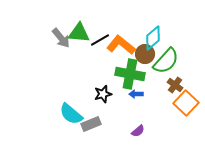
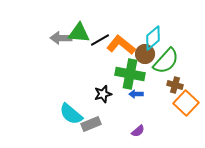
gray arrow: rotated 130 degrees clockwise
brown cross: rotated 21 degrees counterclockwise
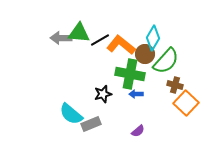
cyan diamond: rotated 20 degrees counterclockwise
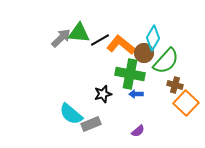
gray arrow: rotated 135 degrees clockwise
brown circle: moved 1 px left, 1 px up
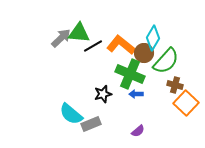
black line: moved 7 px left, 6 px down
green cross: rotated 12 degrees clockwise
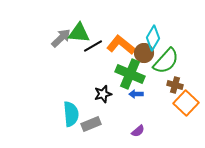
cyan semicircle: rotated 135 degrees counterclockwise
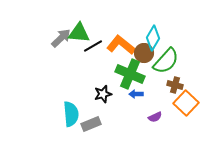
purple semicircle: moved 17 px right, 14 px up; rotated 16 degrees clockwise
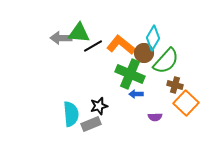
gray arrow: rotated 135 degrees counterclockwise
black star: moved 4 px left, 12 px down
purple semicircle: rotated 24 degrees clockwise
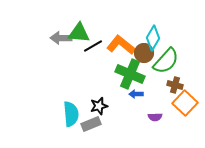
orange square: moved 1 px left
